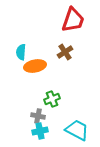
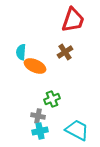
orange ellipse: rotated 35 degrees clockwise
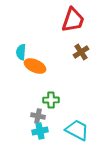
brown cross: moved 16 px right
green cross: moved 1 px left, 1 px down; rotated 21 degrees clockwise
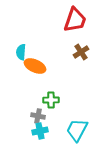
red trapezoid: moved 2 px right
cyan trapezoid: rotated 90 degrees counterclockwise
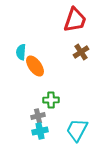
orange ellipse: rotated 30 degrees clockwise
gray cross: rotated 24 degrees counterclockwise
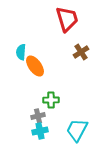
red trapezoid: moved 8 px left, 1 px up; rotated 36 degrees counterclockwise
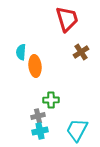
orange ellipse: rotated 30 degrees clockwise
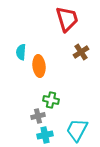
orange ellipse: moved 4 px right
green cross: rotated 14 degrees clockwise
cyan cross: moved 5 px right, 4 px down
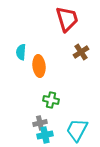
gray cross: moved 2 px right, 7 px down
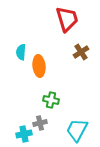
cyan cross: moved 21 px left, 1 px up
